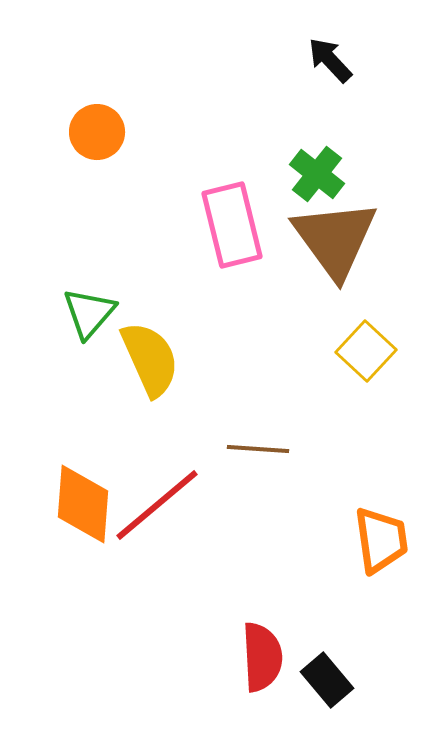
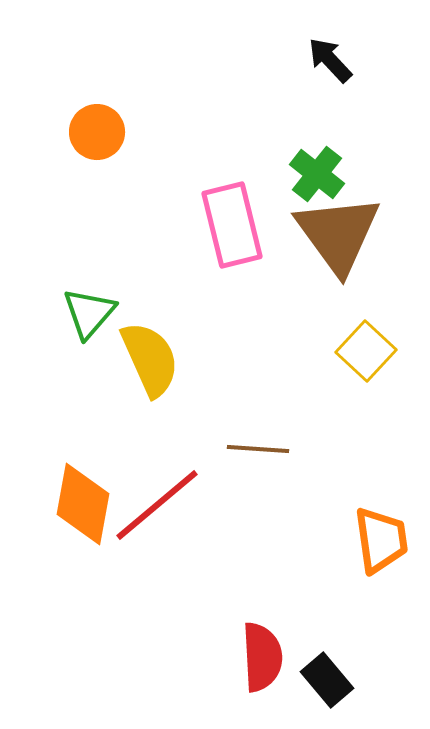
brown triangle: moved 3 px right, 5 px up
orange diamond: rotated 6 degrees clockwise
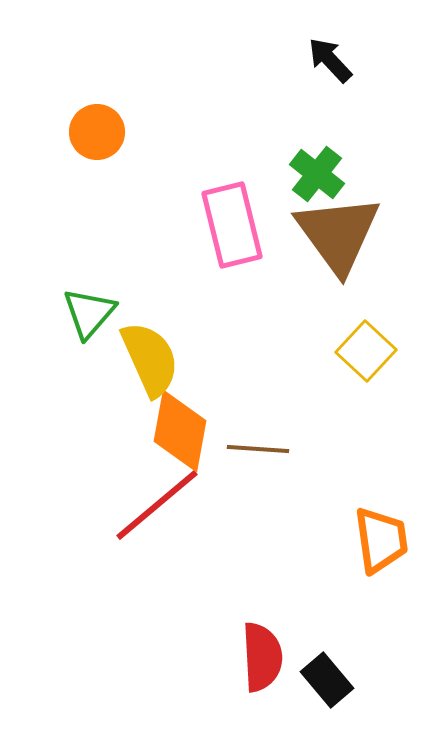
orange diamond: moved 97 px right, 73 px up
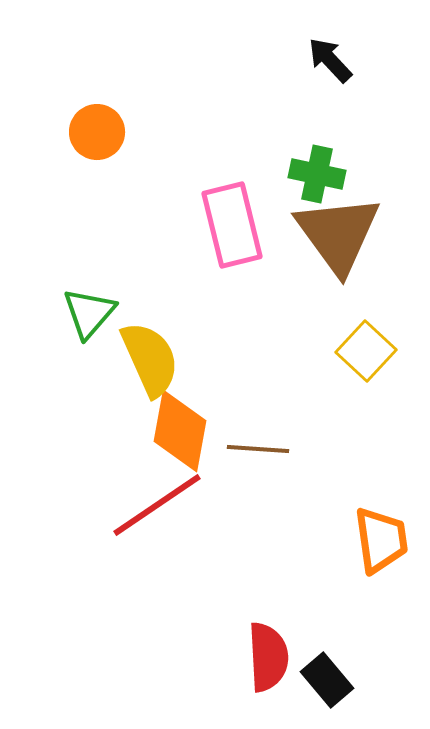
green cross: rotated 26 degrees counterclockwise
red line: rotated 6 degrees clockwise
red semicircle: moved 6 px right
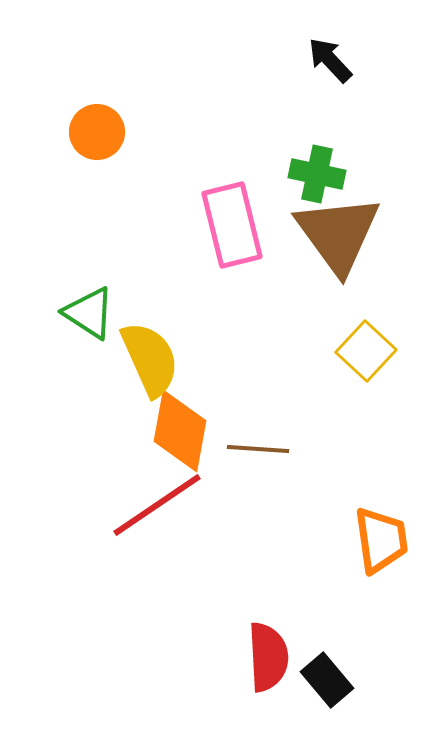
green triangle: rotated 38 degrees counterclockwise
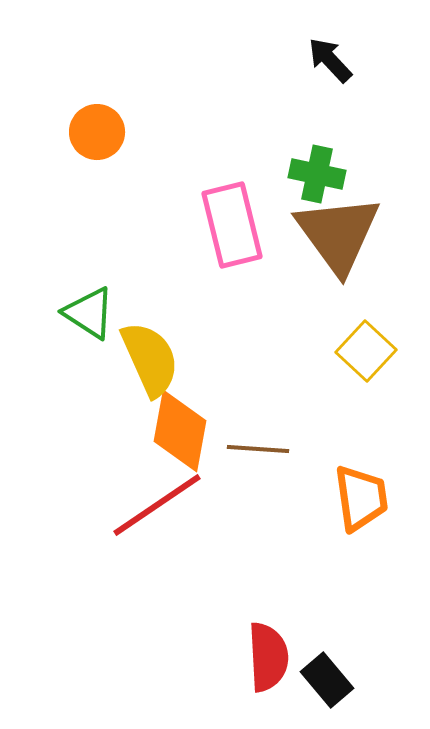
orange trapezoid: moved 20 px left, 42 px up
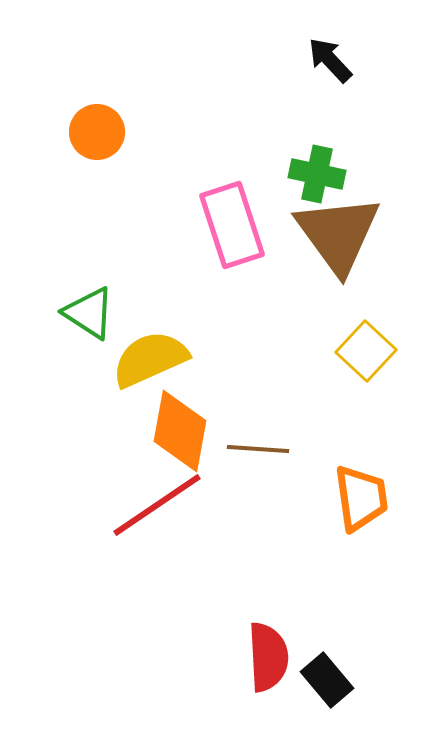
pink rectangle: rotated 4 degrees counterclockwise
yellow semicircle: rotated 90 degrees counterclockwise
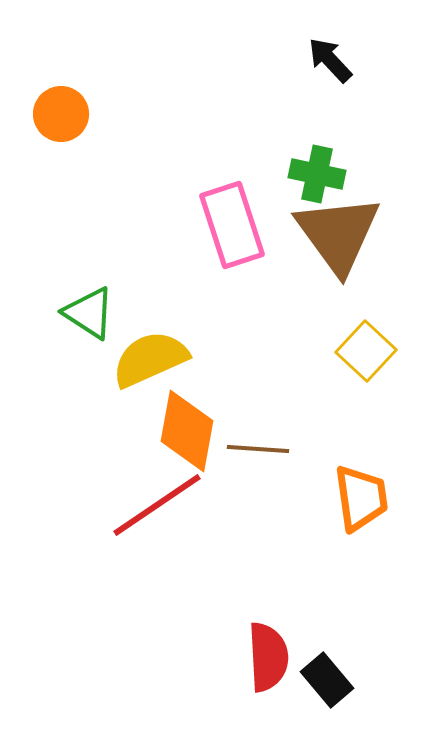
orange circle: moved 36 px left, 18 px up
orange diamond: moved 7 px right
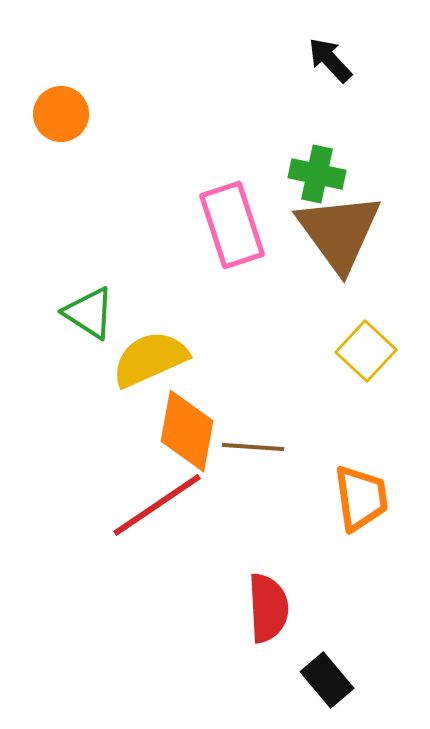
brown triangle: moved 1 px right, 2 px up
brown line: moved 5 px left, 2 px up
red semicircle: moved 49 px up
